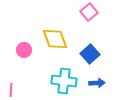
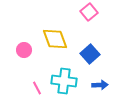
blue arrow: moved 3 px right, 2 px down
pink line: moved 26 px right, 2 px up; rotated 32 degrees counterclockwise
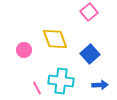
cyan cross: moved 3 px left
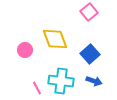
pink circle: moved 1 px right
blue arrow: moved 6 px left, 4 px up; rotated 21 degrees clockwise
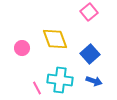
pink circle: moved 3 px left, 2 px up
cyan cross: moved 1 px left, 1 px up
